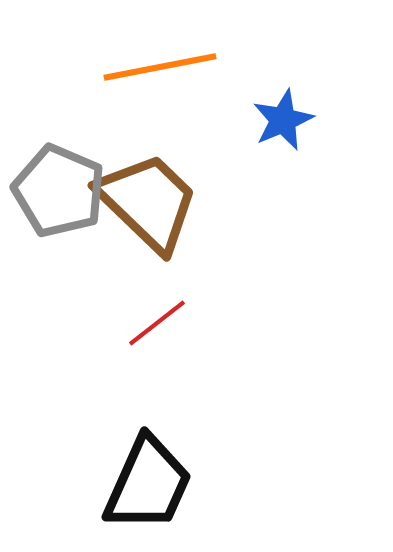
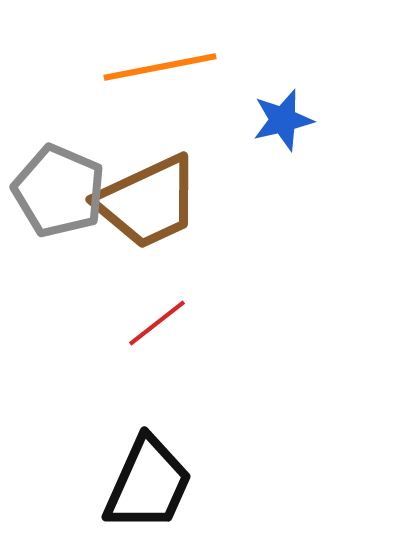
blue star: rotated 10 degrees clockwise
brown trapezoid: rotated 111 degrees clockwise
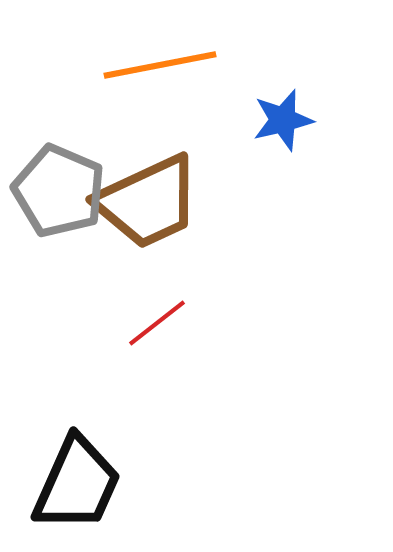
orange line: moved 2 px up
black trapezoid: moved 71 px left
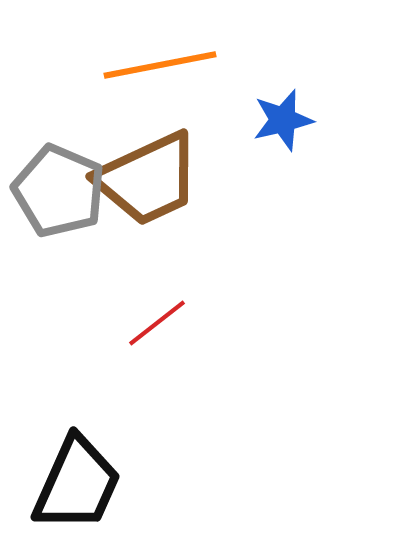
brown trapezoid: moved 23 px up
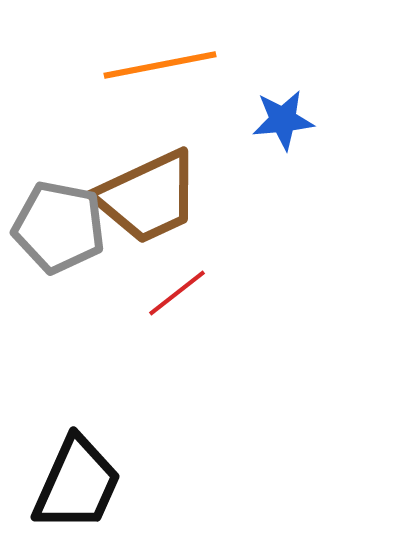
blue star: rotated 8 degrees clockwise
brown trapezoid: moved 18 px down
gray pentagon: moved 36 px down; rotated 12 degrees counterclockwise
red line: moved 20 px right, 30 px up
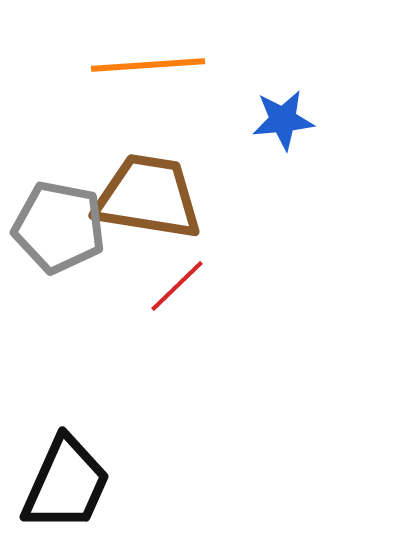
orange line: moved 12 px left; rotated 7 degrees clockwise
brown trapezoid: rotated 146 degrees counterclockwise
red line: moved 7 px up; rotated 6 degrees counterclockwise
black trapezoid: moved 11 px left
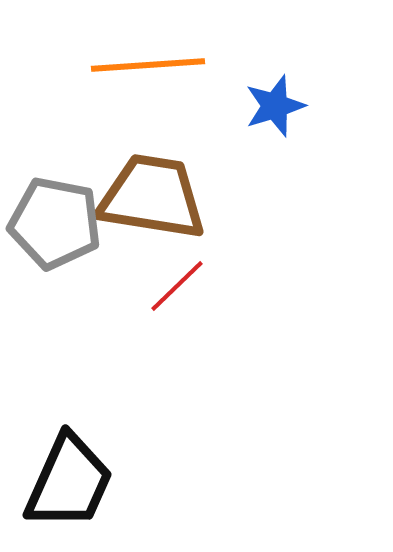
blue star: moved 8 px left, 14 px up; rotated 12 degrees counterclockwise
brown trapezoid: moved 4 px right
gray pentagon: moved 4 px left, 4 px up
black trapezoid: moved 3 px right, 2 px up
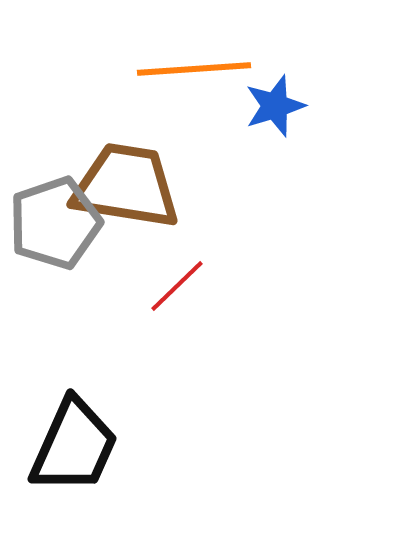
orange line: moved 46 px right, 4 px down
brown trapezoid: moved 26 px left, 11 px up
gray pentagon: rotated 30 degrees counterclockwise
black trapezoid: moved 5 px right, 36 px up
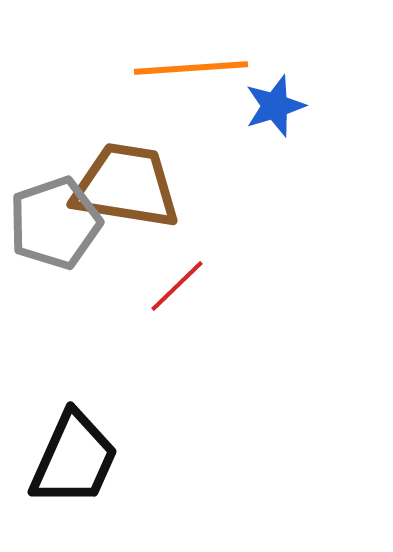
orange line: moved 3 px left, 1 px up
black trapezoid: moved 13 px down
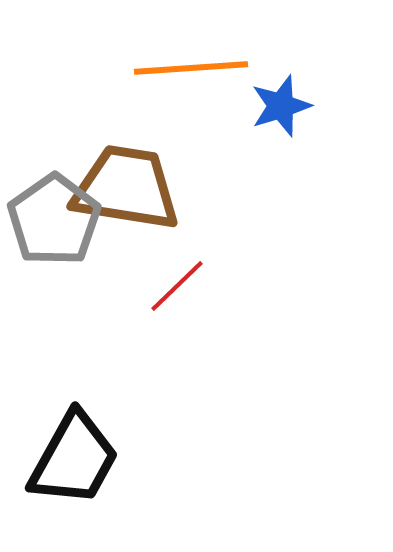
blue star: moved 6 px right
brown trapezoid: moved 2 px down
gray pentagon: moved 1 px left, 3 px up; rotated 16 degrees counterclockwise
black trapezoid: rotated 5 degrees clockwise
